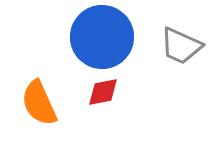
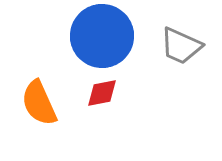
blue circle: moved 1 px up
red diamond: moved 1 px left, 1 px down
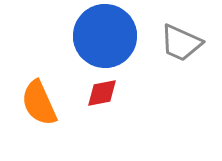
blue circle: moved 3 px right
gray trapezoid: moved 3 px up
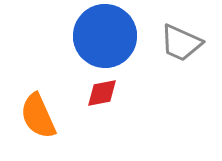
orange semicircle: moved 1 px left, 13 px down
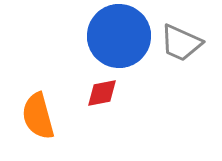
blue circle: moved 14 px right
orange semicircle: rotated 9 degrees clockwise
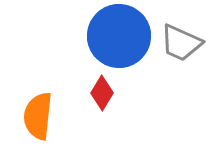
red diamond: rotated 48 degrees counterclockwise
orange semicircle: rotated 21 degrees clockwise
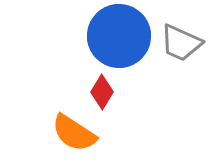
red diamond: moved 1 px up
orange semicircle: moved 36 px right, 17 px down; rotated 63 degrees counterclockwise
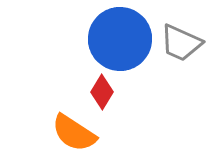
blue circle: moved 1 px right, 3 px down
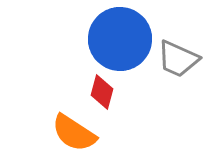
gray trapezoid: moved 3 px left, 16 px down
red diamond: rotated 16 degrees counterclockwise
